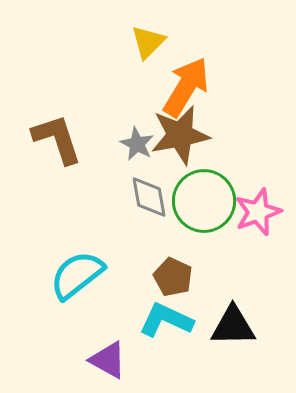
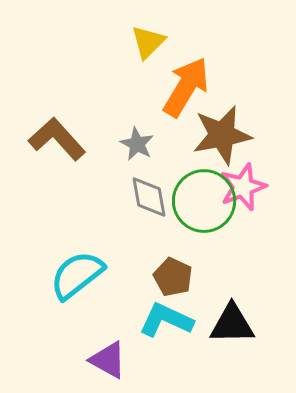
brown star: moved 42 px right
brown L-shape: rotated 24 degrees counterclockwise
pink star: moved 15 px left, 25 px up
black triangle: moved 1 px left, 2 px up
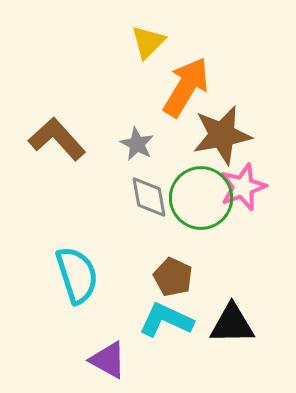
green circle: moved 3 px left, 3 px up
cyan semicircle: rotated 110 degrees clockwise
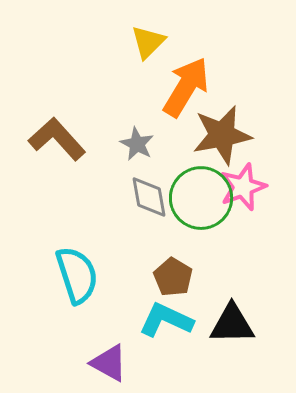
brown pentagon: rotated 6 degrees clockwise
purple triangle: moved 1 px right, 3 px down
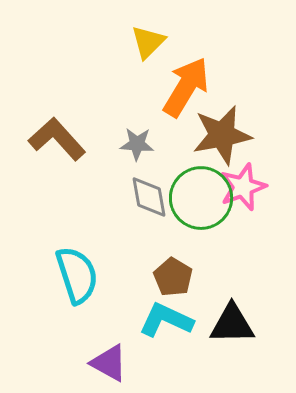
gray star: rotated 24 degrees counterclockwise
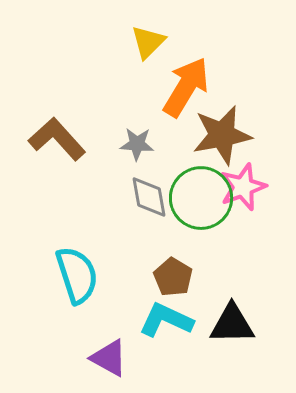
purple triangle: moved 5 px up
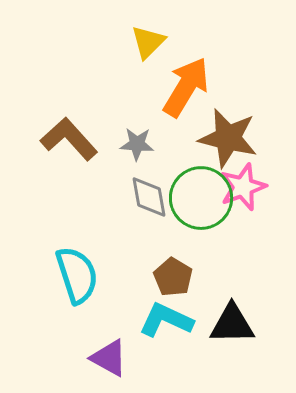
brown star: moved 6 px right, 3 px down; rotated 24 degrees clockwise
brown L-shape: moved 12 px right
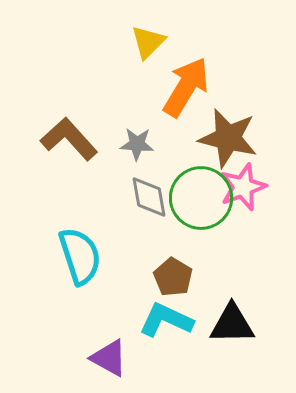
cyan semicircle: moved 3 px right, 19 px up
